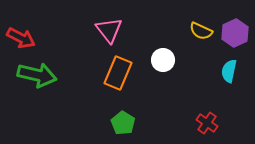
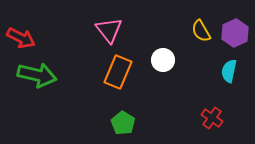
yellow semicircle: rotated 35 degrees clockwise
orange rectangle: moved 1 px up
red cross: moved 5 px right, 5 px up
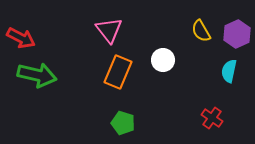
purple hexagon: moved 2 px right, 1 px down
green pentagon: rotated 15 degrees counterclockwise
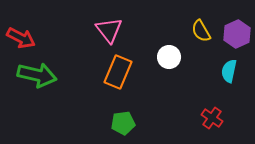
white circle: moved 6 px right, 3 px up
green pentagon: rotated 25 degrees counterclockwise
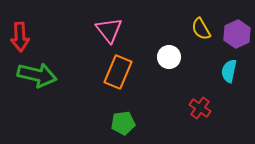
yellow semicircle: moved 2 px up
red arrow: moved 1 px left, 1 px up; rotated 60 degrees clockwise
red cross: moved 12 px left, 10 px up
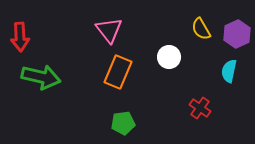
green arrow: moved 4 px right, 2 px down
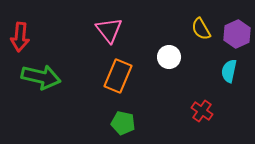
red arrow: rotated 8 degrees clockwise
orange rectangle: moved 4 px down
red cross: moved 2 px right, 3 px down
green pentagon: rotated 20 degrees clockwise
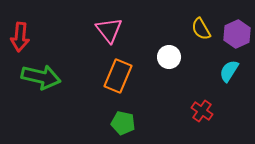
cyan semicircle: rotated 20 degrees clockwise
